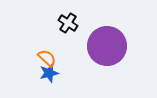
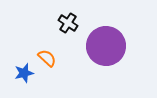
purple circle: moved 1 px left
blue star: moved 25 px left
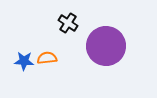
orange semicircle: rotated 48 degrees counterclockwise
blue star: moved 12 px up; rotated 18 degrees clockwise
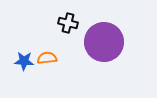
black cross: rotated 18 degrees counterclockwise
purple circle: moved 2 px left, 4 px up
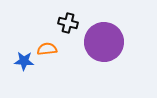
orange semicircle: moved 9 px up
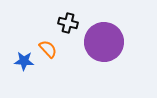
orange semicircle: moved 1 px right; rotated 54 degrees clockwise
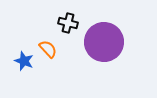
blue star: rotated 18 degrees clockwise
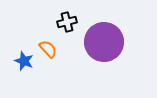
black cross: moved 1 px left, 1 px up; rotated 30 degrees counterclockwise
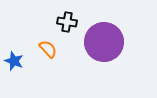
black cross: rotated 24 degrees clockwise
blue star: moved 10 px left
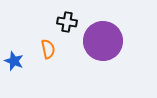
purple circle: moved 1 px left, 1 px up
orange semicircle: rotated 30 degrees clockwise
